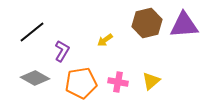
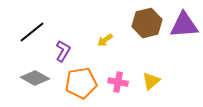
purple L-shape: moved 1 px right
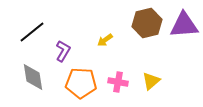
gray diamond: moved 2 px left, 1 px up; rotated 52 degrees clockwise
orange pentagon: rotated 12 degrees clockwise
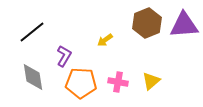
brown hexagon: rotated 8 degrees counterclockwise
purple L-shape: moved 1 px right, 5 px down
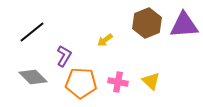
gray diamond: rotated 36 degrees counterclockwise
yellow triangle: rotated 36 degrees counterclockwise
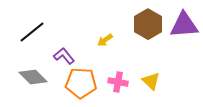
brown hexagon: moved 1 px right, 1 px down; rotated 8 degrees counterclockwise
purple L-shape: rotated 70 degrees counterclockwise
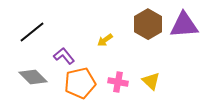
orange pentagon: moved 1 px left; rotated 16 degrees counterclockwise
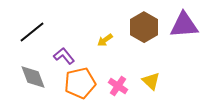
brown hexagon: moved 4 px left, 3 px down
gray diamond: rotated 24 degrees clockwise
pink cross: moved 4 px down; rotated 24 degrees clockwise
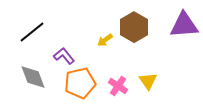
brown hexagon: moved 10 px left
yellow triangle: moved 3 px left; rotated 12 degrees clockwise
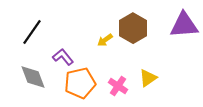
brown hexagon: moved 1 px left, 1 px down
black line: rotated 16 degrees counterclockwise
purple L-shape: moved 1 px left, 1 px down
yellow triangle: moved 3 px up; rotated 30 degrees clockwise
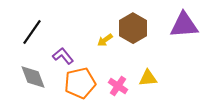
purple L-shape: moved 1 px up
yellow triangle: rotated 30 degrees clockwise
